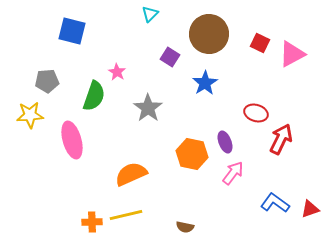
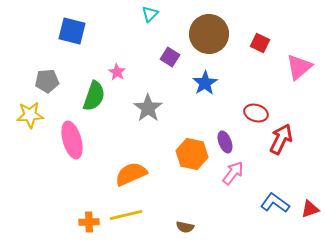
pink triangle: moved 7 px right, 13 px down; rotated 12 degrees counterclockwise
orange cross: moved 3 px left
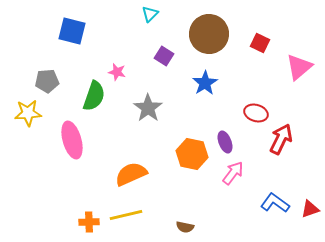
purple square: moved 6 px left, 1 px up
pink star: rotated 18 degrees counterclockwise
yellow star: moved 2 px left, 2 px up
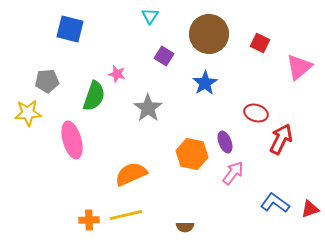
cyan triangle: moved 2 px down; rotated 12 degrees counterclockwise
blue square: moved 2 px left, 2 px up
pink star: moved 2 px down
orange cross: moved 2 px up
brown semicircle: rotated 12 degrees counterclockwise
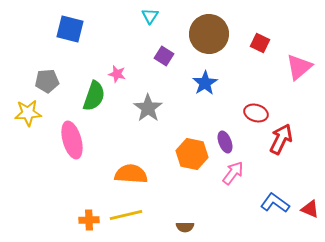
orange semicircle: rotated 28 degrees clockwise
red triangle: rotated 42 degrees clockwise
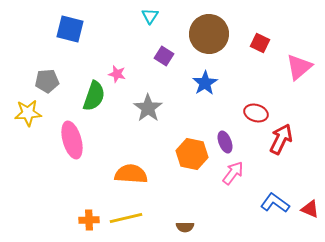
yellow line: moved 3 px down
